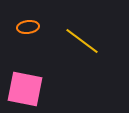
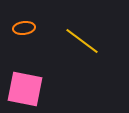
orange ellipse: moved 4 px left, 1 px down
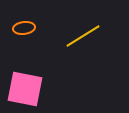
yellow line: moved 1 px right, 5 px up; rotated 69 degrees counterclockwise
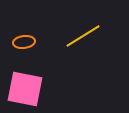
orange ellipse: moved 14 px down
